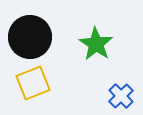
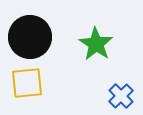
yellow square: moved 6 px left; rotated 16 degrees clockwise
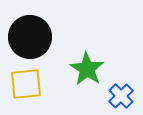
green star: moved 9 px left, 25 px down
yellow square: moved 1 px left, 1 px down
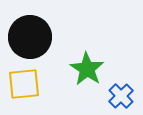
yellow square: moved 2 px left
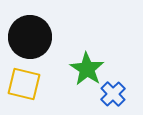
yellow square: rotated 20 degrees clockwise
blue cross: moved 8 px left, 2 px up
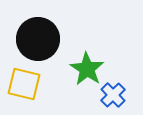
black circle: moved 8 px right, 2 px down
blue cross: moved 1 px down
